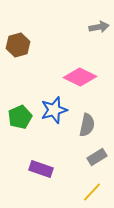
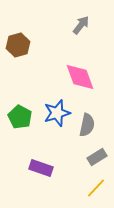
gray arrow: moved 18 px left, 2 px up; rotated 42 degrees counterclockwise
pink diamond: rotated 44 degrees clockwise
blue star: moved 3 px right, 3 px down
green pentagon: rotated 20 degrees counterclockwise
purple rectangle: moved 1 px up
yellow line: moved 4 px right, 4 px up
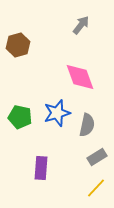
green pentagon: rotated 15 degrees counterclockwise
purple rectangle: rotated 75 degrees clockwise
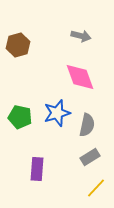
gray arrow: moved 11 px down; rotated 66 degrees clockwise
gray rectangle: moved 7 px left
purple rectangle: moved 4 px left, 1 px down
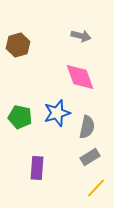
gray semicircle: moved 2 px down
purple rectangle: moved 1 px up
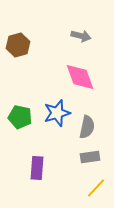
gray rectangle: rotated 24 degrees clockwise
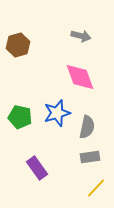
purple rectangle: rotated 40 degrees counterclockwise
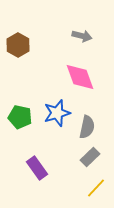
gray arrow: moved 1 px right
brown hexagon: rotated 15 degrees counterclockwise
gray rectangle: rotated 36 degrees counterclockwise
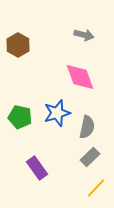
gray arrow: moved 2 px right, 1 px up
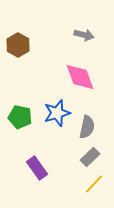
yellow line: moved 2 px left, 4 px up
